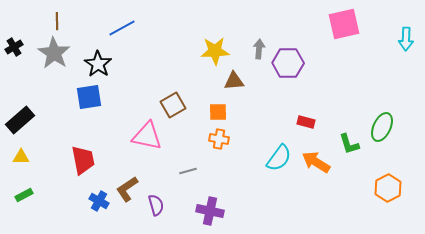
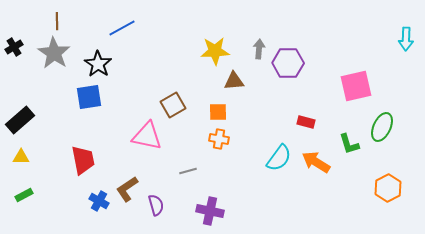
pink square: moved 12 px right, 62 px down
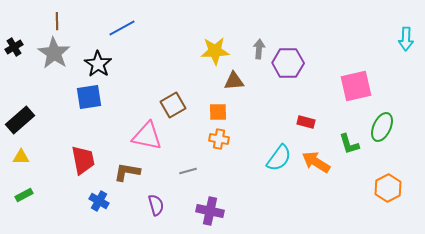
brown L-shape: moved 17 px up; rotated 44 degrees clockwise
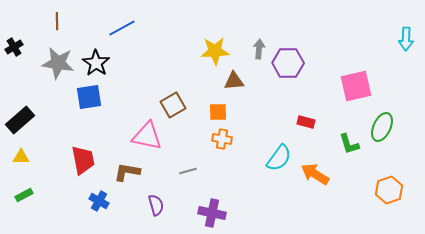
gray star: moved 4 px right, 10 px down; rotated 24 degrees counterclockwise
black star: moved 2 px left, 1 px up
orange cross: moved 3 px right
orange arrow: moved 1 px left, 12 px down
orange hexagon: moved 1 px right, 2 px down; rotated 8 degrees clockwise
purple cross: moved 2 px right, 2 px down
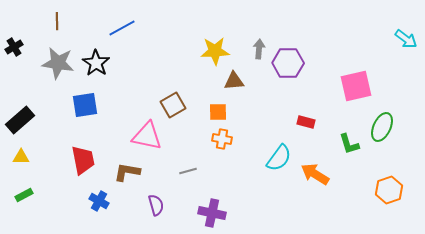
cyan arrow: rotated 55 degrees counterclockwise
blue square: moved 4 px left, 8 px down
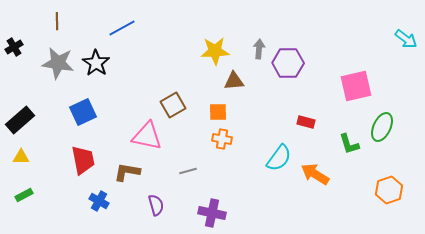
blue square: moved 2 px left, 7 px down; rotated 16 degrees counterclockwise
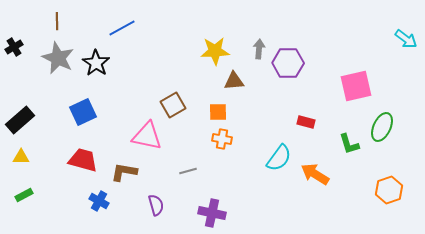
gray star: moved 5 px up; rotated 16 degrees clockwise
red trapezoid: rotated 64 degrees counterclockwise
brown L-shape: moved 3 px left
